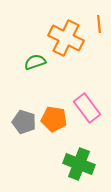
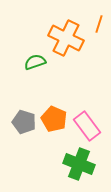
orange line: rotated 24 degrees clockwise
pink rectangle: moved 18 px down
orange pentagon: rotated 15 degrees clockwise
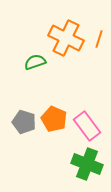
orange line: moved 15 px down
green cross: moved 8 px right
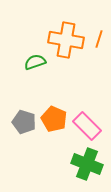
orange cross: moved 2 px down; rotated 16 degrees counterclockwise
pink rectangle: rotated 8 degrees counterclockwise
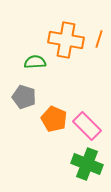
green semicircle: rotated 15 degrees clockwise
gray pentagon: moved 25 px up
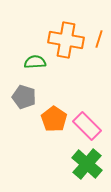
orange pentagon: rotated 10 degrees clockwise
green cross: rotated 20 degrees clockwise
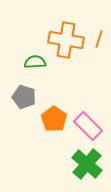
pink rectangle: moved 1 px right
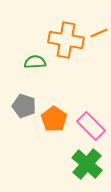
orange line: moved 6 px up; rotated 48 degrees clockwise
gray pentagon: moved 9 px down
pink rectangle: moved 3 px right
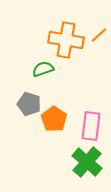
orange line: moved 2 px down; rotated 18 degrees counterclockwise
green semicircle: moved 8 px right, 7 px down; rotated 15 degrees counterclockwise
gray pentagon: moved 5 px right, 2 px up
pink rectangle: rotated 52 degrees clockwise
green cross: moved 2 px up
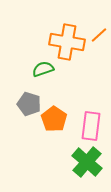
orange cross: moved 1 px right, 2 px down
